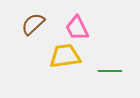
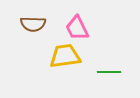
brown semicircle: rotated 135 degrees counterclockwise
green line: moved 1 px left, 1 px down
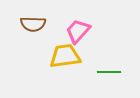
pink trapezoid: moved 1 px right, 3 px down; rotated 68 degrees clockwise
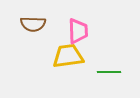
pink trapezoid: rotated 136 degrees clockwise
yellow trapezoid: moved 3 px right
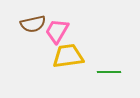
brown semicircle: rotated 15 degrees counterclockwise
pink trapezoid: moved 21 px left; rotated 148 degrees counterclockwise
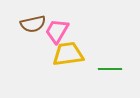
yellow trapezoid: moved 2 px up
green line: moved 1 px right, 3 px up
